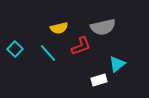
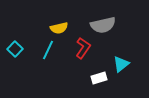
gray semicircle: moved 2 px up
red L-shape: moved 2 px right, 2 px down; rotated 35 degrees counterclockwise
cyan line: moved 3 px up; rotated 66 degrees clockwise
cyan triangle: moved 4 px right
white rectangle: moved 2 px up
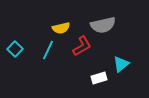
yellow semicircle: moved 2 px right
red L-shape: moved 1 px left, 2 px up; rotated 25 degrees clockwise
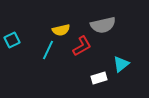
yellow semicircle: moved 2 px down
cyan square: moved 3 px left, 9 px up; rotated 21 degrees clockwise
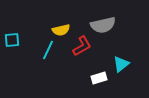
cyan square: rotated 21 degrees clockwise
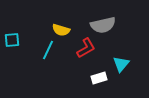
yellow semicircle: rotated 30 degrees clockwise
red L-shape: moved 4 px right, 2 px down
cyan triangle: rotated 12 degrees counterclockwise
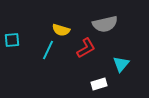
gray semicircle: moved 2 px right, 1 px up
white rectangle: moved 6 px down
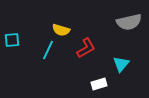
gray semicircle: moved 24 px right, 2 px up
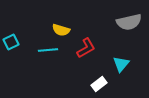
cyan square: moved 1 px left, 2 px down; rotated 21 degrees counterclockwise
cyan line: rotated 60 degrees clockwise
white rectangle: rotated 21 degrees counterclockwise
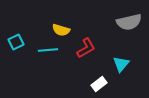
cyan square: moved 5 px right
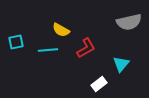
yellow semicircle: rotated 12 degrees clockwise
cyan square: rotated 14 degrees clockwise
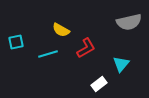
cyan line: moved 4 px down; rotated 12 degrees counterclockwise
